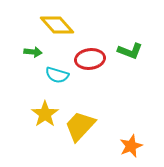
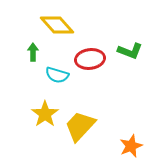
green arrow: rotated 96 degrees counterclockwise
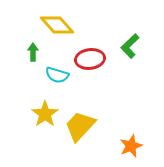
green L-shape: moved 5 px up; rotated 115 degrees clockwise
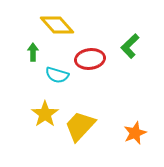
orange star: moved 4 px right, 13 px up
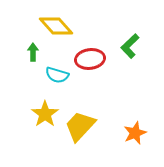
yellow diamond: moved 1 px left, 1 px down
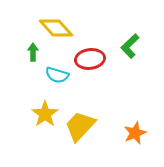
yellow diamond: moved 2 px down
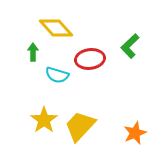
yellow star: moved 1 px left, 6 px down
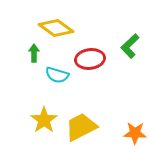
yellow diamond: rotated 12 degrees counterclockwise
green arrow: moved 1 px right, 1 px down
yellow trapezoid: moved 1 px right, 1 px down; rotated 20 degrees clockwise
orange star: rotated 25 degrees clockwise
